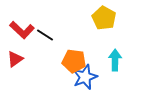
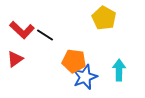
cyan arrow: moved 4 px right, 10 px down
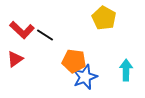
cyan arrow: moved 7 px right
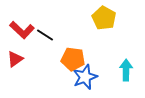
orange pentagon: moved 1 px left, 2 px up
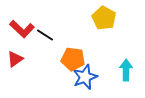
red L-shape: moved 1 px up
